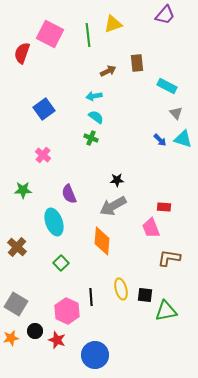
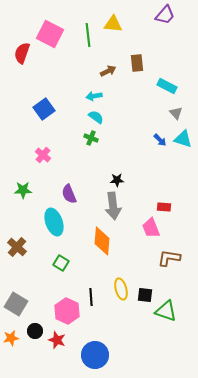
yellow triangle: rotated 24 degrees clockwise
gray arrow: rotated 68 degrees counterclockwise
green square: rotated 14 degrees counterclockwise
green triangle: rotated 30 degrees clockwise
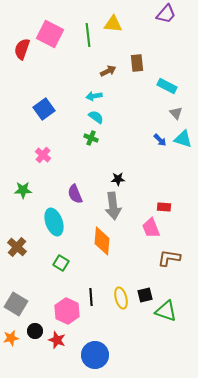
purple trapezoid: moved 1 px right, 1 px up
red semicircle: moved 4 px up
black star: moved 1 px right, 1 px up
purple semicircle: moved 6 px right
yellow ellipse: moved 9 px down
black square: rotated 21 degrees counterclockwise
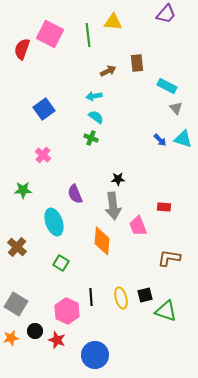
yellow triangle: moved 2 px up
gray triangle: moved 5 px up
pink trapezoid: moved 13 px left, 2 px up
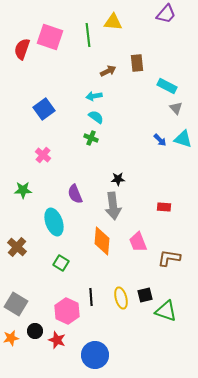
pink square: moved 3 px down; rotated 8 degrees counterclockwise
pink trapezoid: moved 16 px down
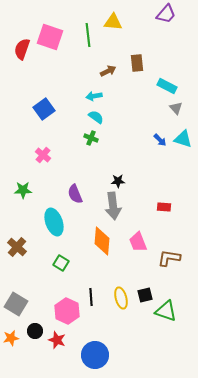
black star: moved 2 px down
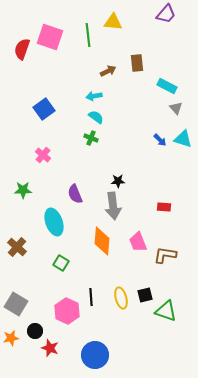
brown L-shape: moved 4 px left, 3 px up
red star: moved 7 px left, 8 px down
